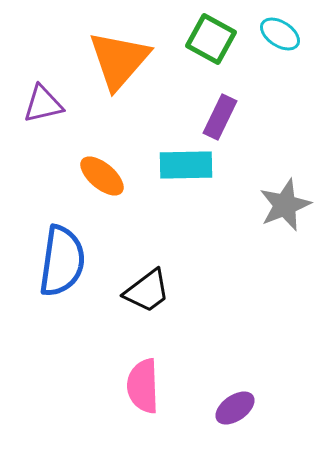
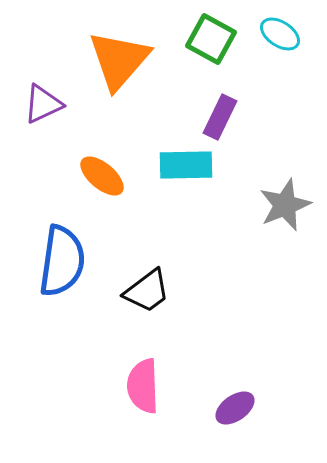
purple triangle: rotated 12 degrees counterclockwise
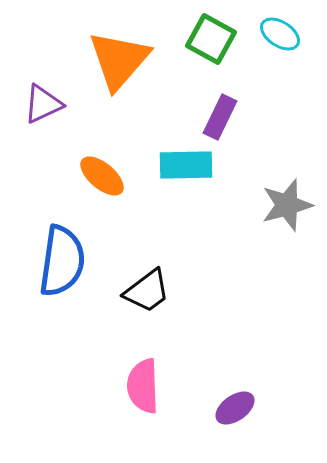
gray star: moved 2 px right; rotated 6 degrees clockwise
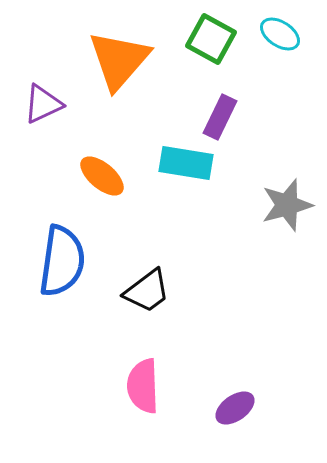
cyan rectangle: moved 2 px up; rotated 10 degrees clockwise
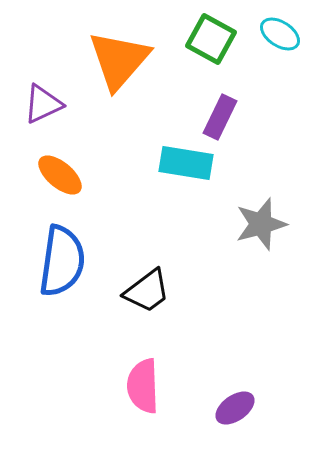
orange ellipse: moved 42 px left, 1 px up
gray star: moved 26 px left, 19 px down
